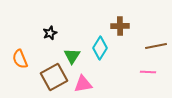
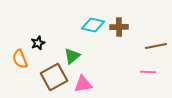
brown cross: moved 1 px left, 1 px down
black star: moved 12 px left, 10 px down
cyan diamond: moved 7 px left, 23 px up; rotated 70 degrees clockwise
green triangle: rotated 18 degrees clockwise
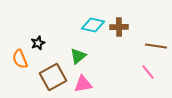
brown line: rotated 20 degrees clockwise
green triangle: moved 6 px right
pink line: rotated 49 degrees clockwise
brown square: moved 1 px left
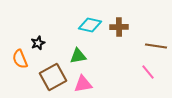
cyan diamond: moved 3 px left
green triangle: rotated 30 degrees clockwise
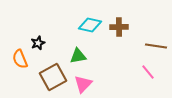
pink triangle: rotated 36 degrees counterclockwise
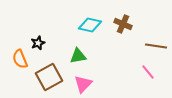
brown cross: moved 4 px right, 3 px up; rotated 24 degrees clockwise
brown square: moved 4 px left
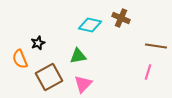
brown cross: moved 2 px left, 6 px up
pink line: rotated 56 degrees clockwise
